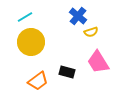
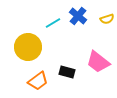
cyan line: moved 28 px right, 6 px down
yellow semicircle: moved 16 px right, 13 px up
yellow circle: moved 3 px left, 5 px down
pink trapezoid: rotated 20 degrees counterclockwise
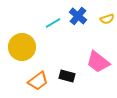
yellow circle: moved 6 px left
black rectangle: moved 4 px down
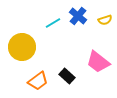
yellow semicircle: moved 2 px left, 1 px down
black rectangle: rotated 28 degrees clockwise
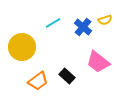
blue cross: moved 5 px right, 11 px down
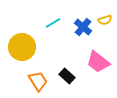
orange trapezoid: rotated 85 degrees counterclockwise
